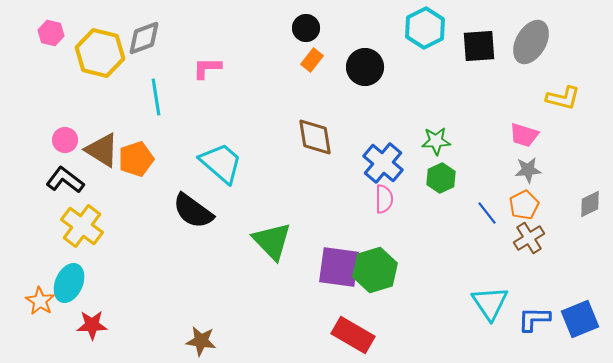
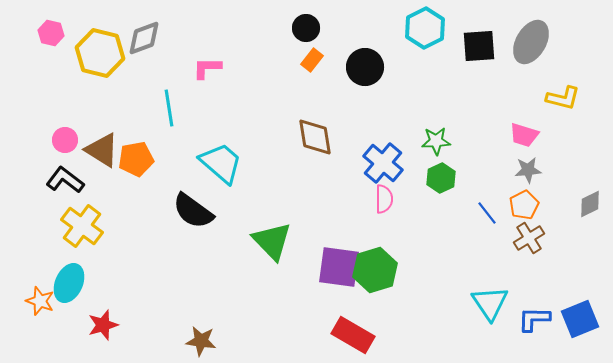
cyan line at (156, 97): moved 13 px right, 11 px down
orange pentagon at (136, 159): rotated 8 degrees clockwise
orange star at (40, 301): rotated 12 degrees counterclockwise
red star at (92, 325): moved 11 px right; rotated 16 degrees counterclockwise
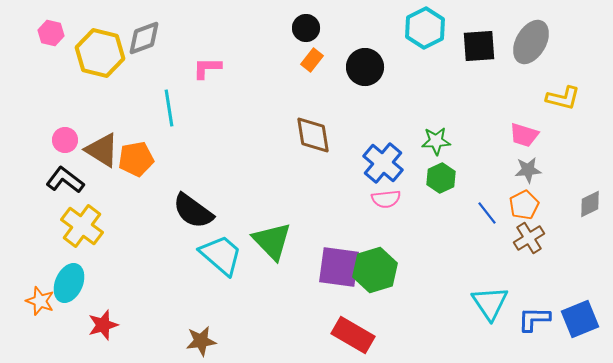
brown diamond at (315, 137): moved 2 px left, 2 px up
cyan trapezoid at (221, 163): moved 92 px down
pink semicircle at (384, 199): moved 2 px right; rotated 84 degrees clockwise
brown star at (201, 341): rotated 16 degrees counterclockwise
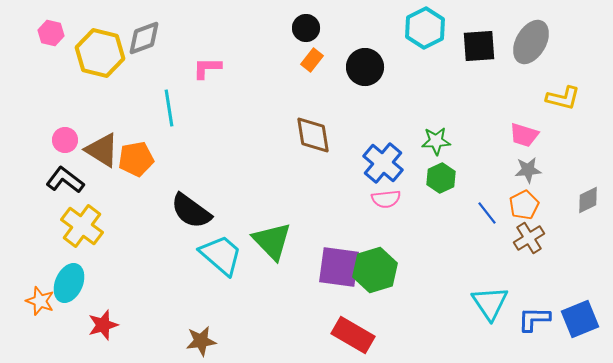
gray diamond at (590, 204): moved 2 px left, 4 px up
black semicircle at (193, 211): moved 2 px left
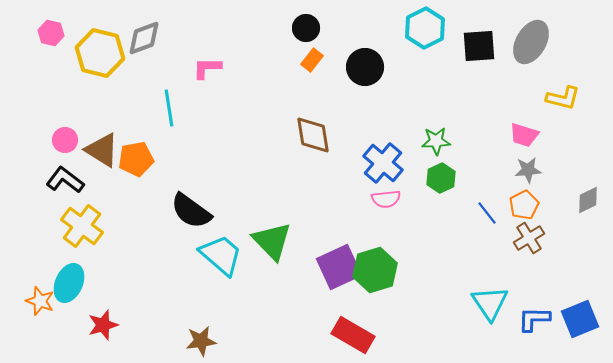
purple square at (339, 267): rotated 33 degrees counterclockwise
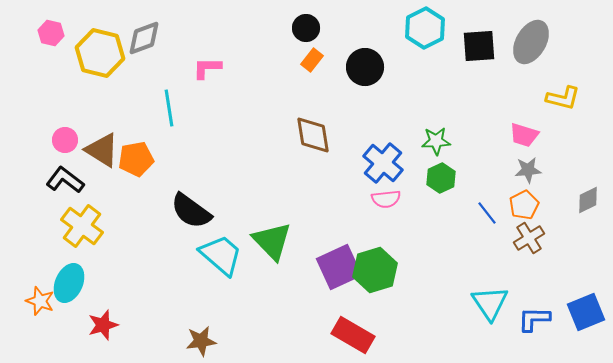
blue square at (580, 319): moved 6 px right, 7 px up
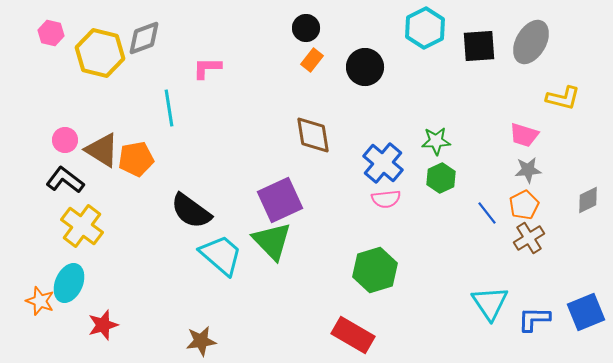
purple square at (339, 267): moved 59 px left, 67 px up
